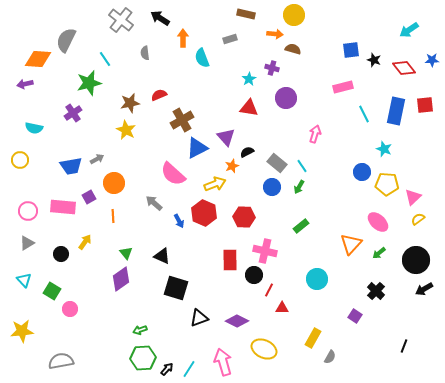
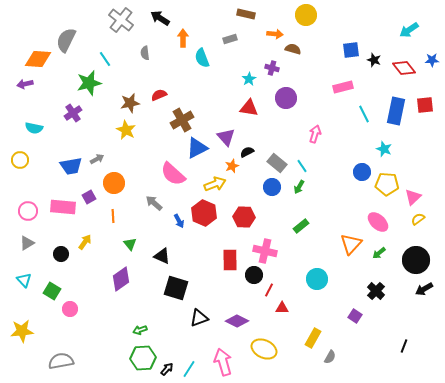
yellow circle at (294, 15): moved 12 px right
green triangle at (126, 253): moved 4 px right, 9 px up
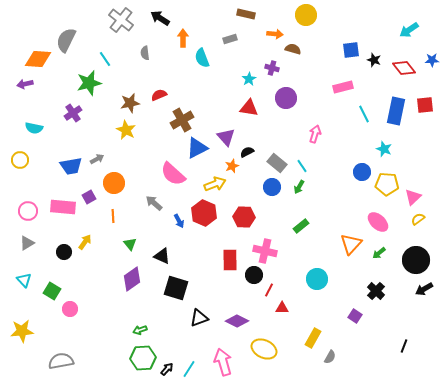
black circle at (61, 254): moved 3 px right, 2 px up
purple diamond at (121, 279): moved 11 px right
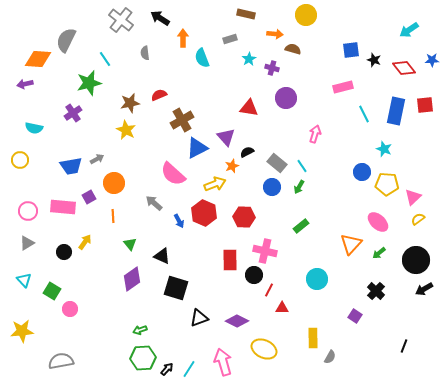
cyan star at (249, 79): moved 20 px up
yellow rectangle at (313, 338): rotated 30 degrees counterclockwise
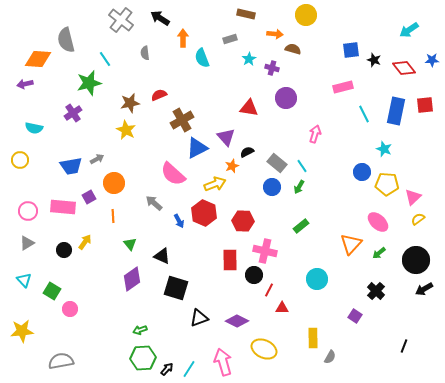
gray semicircle at (66, 40): rotated 40 degrees counterclockwise
red hexagon at (244, 217): moved 1 px left, 4 px down
black circle at (64, 252): moved 2 px up
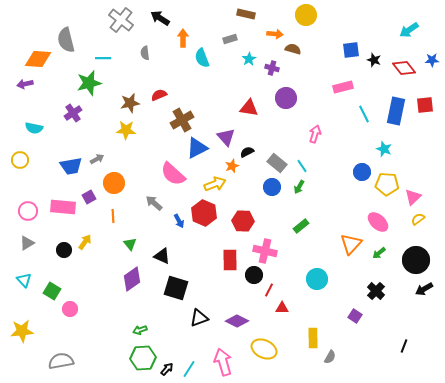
cyan line at (105, 59): moved 2 px left, 1 px up; rotated 56 degrees counterclockwise
yellow star at (126, 130): rotated 24 degrees counterclockwise
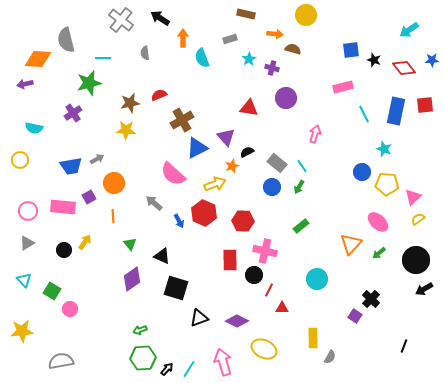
black cross at (376, 291): moved 5 px left, 8 px down
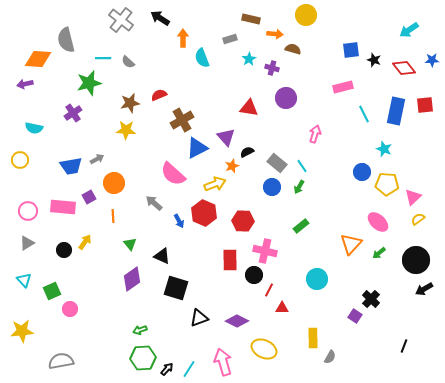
brown rectangle at (246, 14): moved 5 px right, 5 px down
gray semicircle at (145, 53): moved 17 px left, 9 px down; rotated 40 degrees counterclockwise
green square at (52, 291): rotated 36 degrees clockwise
